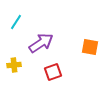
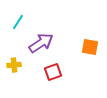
cyan line: moved 2 px right
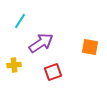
cyan line: moved 2 px right, 1 px up
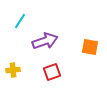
purple arrow: moved 4 px right, 2 px up; rotated 15 degrees clockwise
yellow cross: moved 1 px left, 5 px down
red square: moved 1 px left
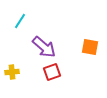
purple arrow: moved 1 px left, 6 px down; rotated 60 degrees clockwise
yellow cross: moved 1 px left, 2 px down
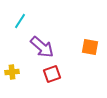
purple arrow: moved 2 px left
red square: moved 2 px down
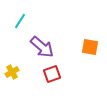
yellow cross: rotated 24 degrees counterclockwise
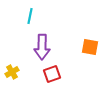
cyan line: moved 10 px right, 5 px up; rotated 21 degrees counterclockwise
purple arrow: rotated 50 degrees clockwise
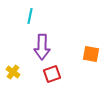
orange square: moved 1 px right, 7 px down
yellow cross: moved 1 px right; rotated 24 degrees counterclockwise
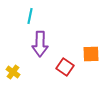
purple arrow: moved 2 px left, 3 px up
orange square: rotated 12 degrees counterclockwise
red square: moved 13 px right, 7 px up; rotated 36 degrees counterclockwise
